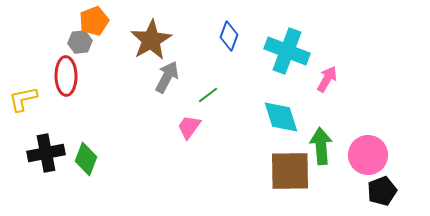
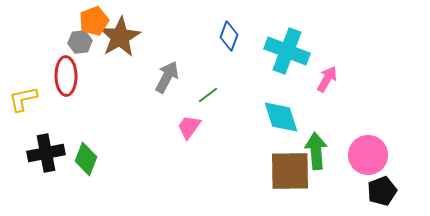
brown star: moved 31 px left, 3 px up
green arrow: moved 5 px left, 5 px down
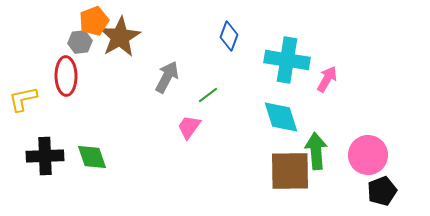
cyan cross: moved 9 px down; rotated 12 degrees counterclockwise
black cross: moved 1 px left, 3 px down; rotated 9 degrees clockwise
green diamond: moved 6 px right, 2 px up; rotated 40 degrees counterclockwise
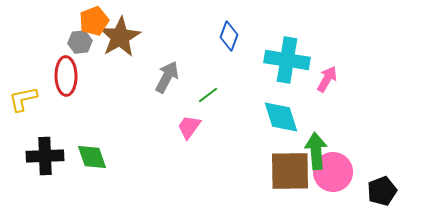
pink circle: moved 35 px left, 17 px down
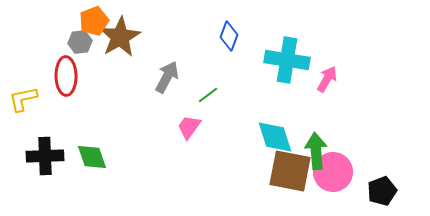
cyan diamond: moved 6 px left, 20 px down
brown square: rotated 12 degrees clockwise
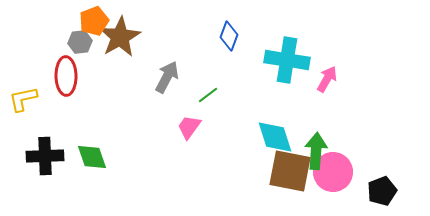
green arrow: rotated 9 degrees clockwise
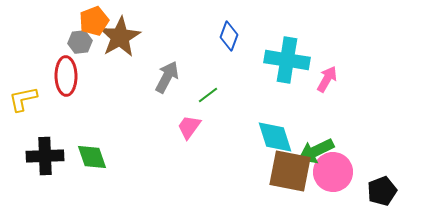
green arrow: rotated 120 degrees counterclockwise
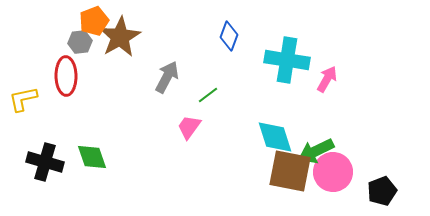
black cross: moved 6 px down; rotated 18 degrees clockwise
